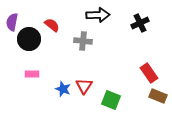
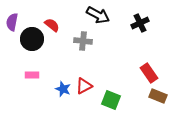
black arrow: rotated 30 degrees clockwise
black circle: moved 3 px right
pink rectangle: moved 1 px down
red triangle: rotated 30 degrees clockwise
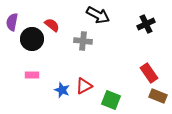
black cross: moved 6 px right, 1 px down
blue star: moved 1 px left, 1 px down
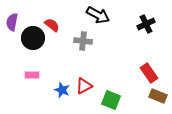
black circle: moved 1 px right, 1 px up
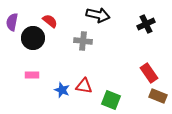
black arrow: rotated 15 degrees counterclockwise
red semicircle: moved 2 px left, 4 px up
red triangle: rotated 36 degrees clockwise
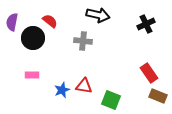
blue star: rotated 28 degrees clockwise
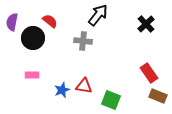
black arrow: rotated 65 degrees counterclockwise
black cross: rotated 18 degrees counterclockwise
